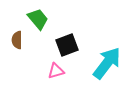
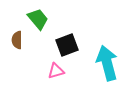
cyan arrow: rotated 52 degrees counterclockwise
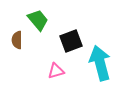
green trapezoid: moved 1 px down
black square: moved 4 px right, 4 px up
cyan arrow: moved 7 px left
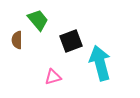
pink triangle: moved 3 px left, 6 px down
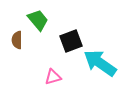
cyan arrow: rotated 40 degrees counterclockwise
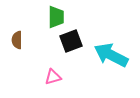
green trapezoid: moved 18 px right, 3 px up; rotated 40 degrees clockwise
cyan arrow: moved 11 px right, 8 px up; rotated 8 degrees counterclockwise
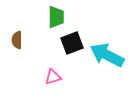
black square: moved 1 px right, 2 px down
cyan arrow: moved 4 px left
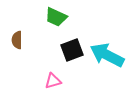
green trapezoid: rotated 115 degrees clockwise
black square: moved 7 px down
pink triangle: moved 4 px down
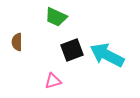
brown semicircle: moved 2 px down
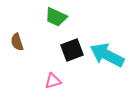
brown semicircle: rotated 18 degrees counterclockwise
